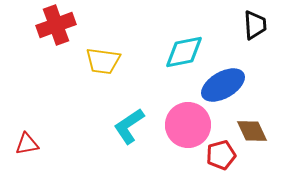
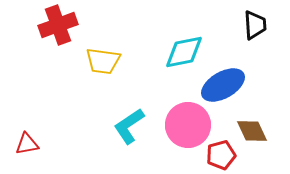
red cross: moved 2 px right
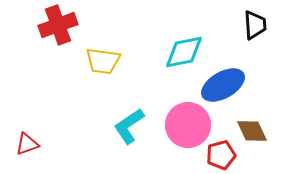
red triangle: rotated 10 degrees counterclockwise
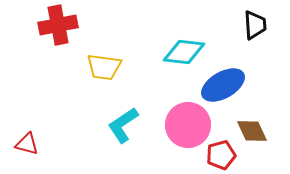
red cross: rotated 9 degrees clockwise
cyan diamond: rotated 18 degrees clockwise
yellow trapezoid: moved 1 px right, 6 px down
cyan L-shape: moved 6 px left, 1 px up
red triangle: rotated 35 degrees clockwise
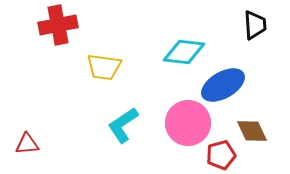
pink circle: moved 2 px up
red triangle: rotated 20 degrees counterclockwise
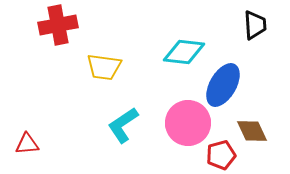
blue ellipse: rotated 30 degrees counterclockwise
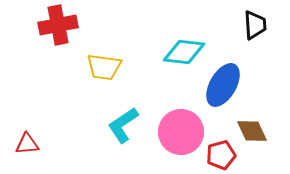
pink circle: moved 7 px left, 9 px down
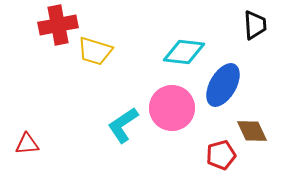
yellow trapezoid: moved 9 px left, 16 px up; rotated 9 degrees clockwise
pink circle: moved 9 px left, 24 px up
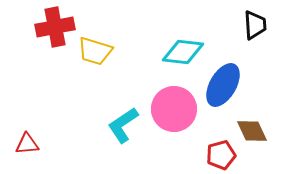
red cross: moved 3 px left, 2 px down
cyan diamond: moved 1 px left
pink circle: moved 2 px right, 1 px down
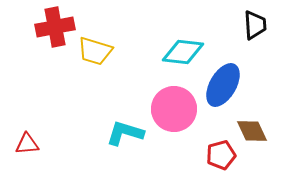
cyan L-shape: moved 2 px right, 8 px down; rotated 51 degrees clockwise
